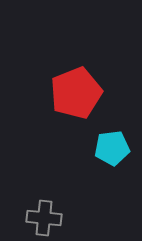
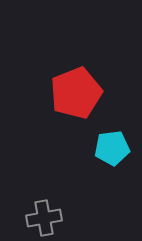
gray cross: rotated 16 degrees counterclockwise
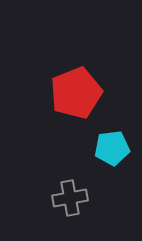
gray cross: moved 26 px right, 20 px up
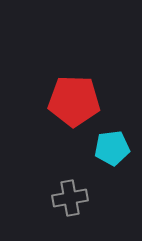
red pentagon: moved 2 px left, 8 px down; rotated 24 degrees clockwise
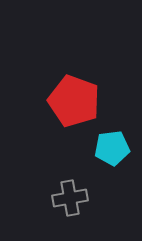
red pentagon: rotated 18 degrees clockwise
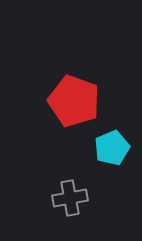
cyan pentagon: rotated 16 degrees counterclockwise
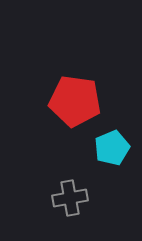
red pentagon: moved 1 px right; rotated 12 degrees counterclockwise
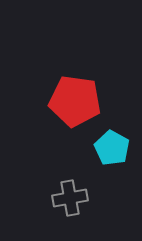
cyan pentagon: rotated 20 degrees counterclockwise
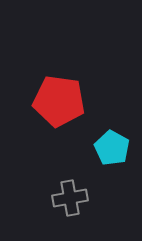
red pentagon: moved 16 px left
